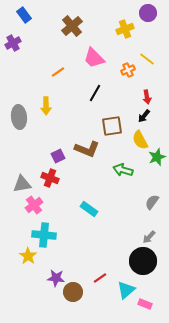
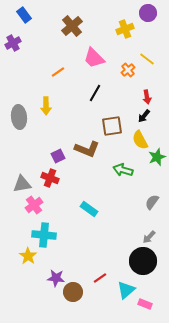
orange cross: rotated 16 degrees counterclockwise
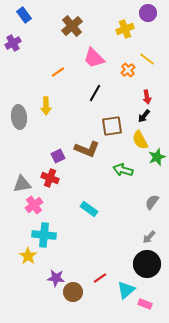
black circle: moved 4 px right, 3 px down
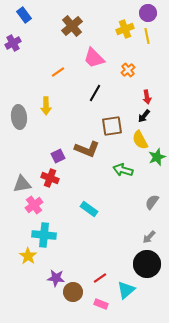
yellow line: moved 23 px up; rotated 42 degrees clockwise
pink rectangle: moved 44 px left
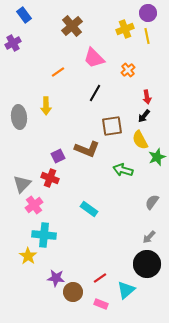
gray triangle: rotated 36 degrees counterclockwise
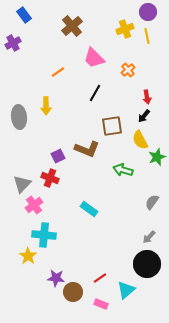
purple circle: moved 1 px up
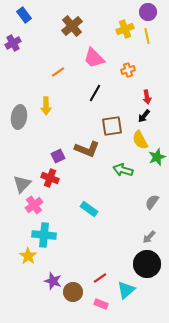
orange cross: rotated 24 degrees clockwise
gray ellipse: rotated 15 degrees clockwise
purple star: moved 3 px left, 3 px down; rotated 12 degrees clockwise
